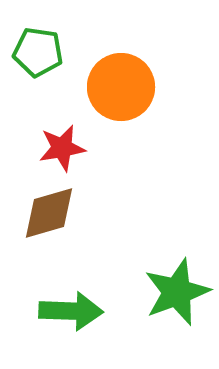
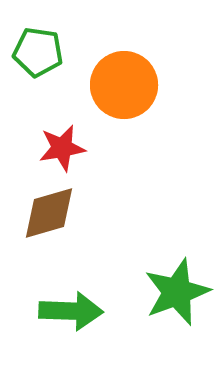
orange circle: moved 3 px right, 2 px up
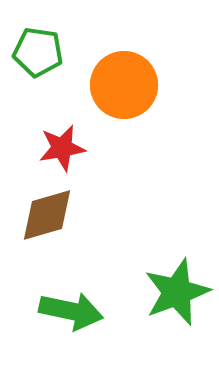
brown diamond: moved 2 px left, 2 px down
green arrow: rotated 10 degrees clockwise
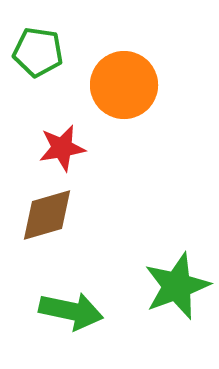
green star: moved 6 px up
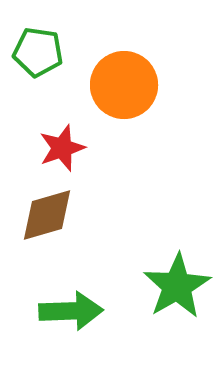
red star: rotated 9 degrees counterclockwise
green star: rotated 10 degrees counterclockwise
green arrow: rotated 14 degrees counterclockwise
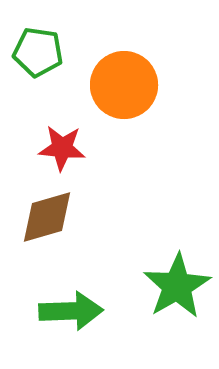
red star: rotated 24 degrees clockwise
brown diamond: moved 2 px down
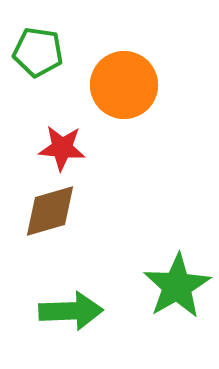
brown diamond: moved 3 px right, 6 px up
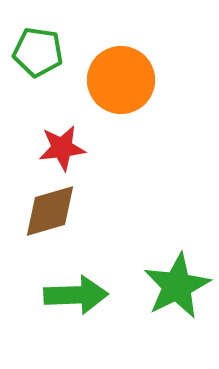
orange circle: moved 3 px left, 5 px up
red star: rotated 12 degrees counterclockwise
green star: rotated 4 degrees clockwise
green arrow: moved 5 px right, 16 px up
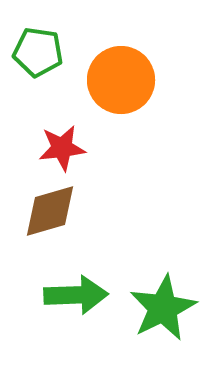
green star: moved 14 px left, 22 px down
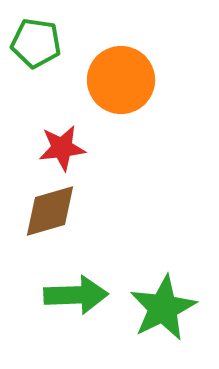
green pentagon: moved 2 px left, 9 px up
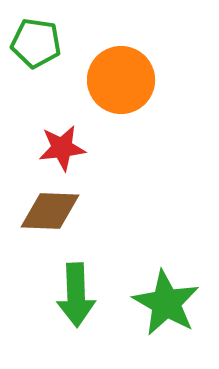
brown diamond: rotated 18 degrees clockwise
green arrow: rotated 90 degrees clockwise
green star: moved 3 px right, 5 px up; rotated 16 degrees counterclockwise
